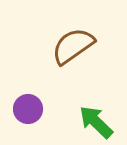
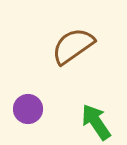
green arrow: rotated 12 degrees clockwise
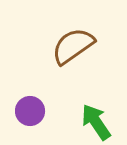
purple circle: moved 2 px right, 2 px down
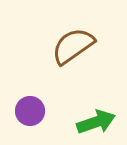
green arrow: rotated 105 degrees clockwise
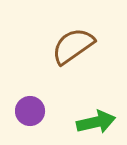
green arrow: rotated 6 degrees clockwise
